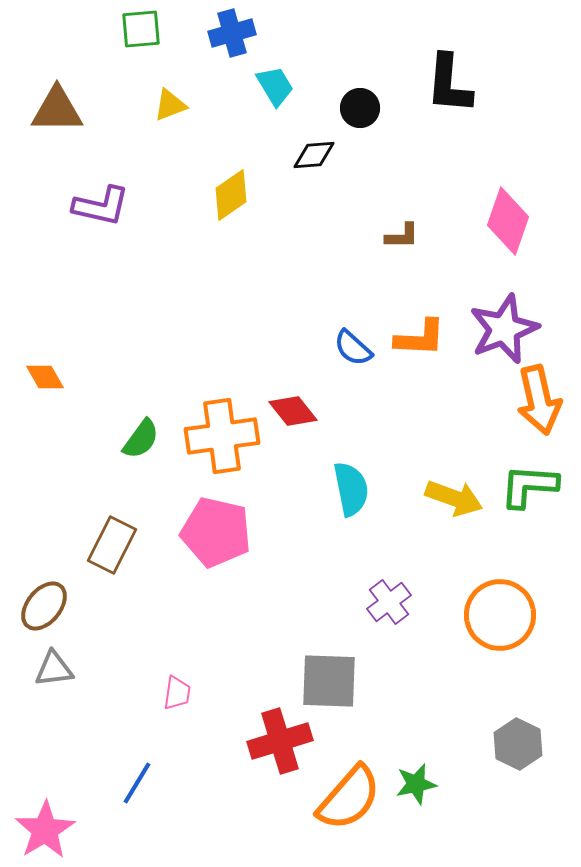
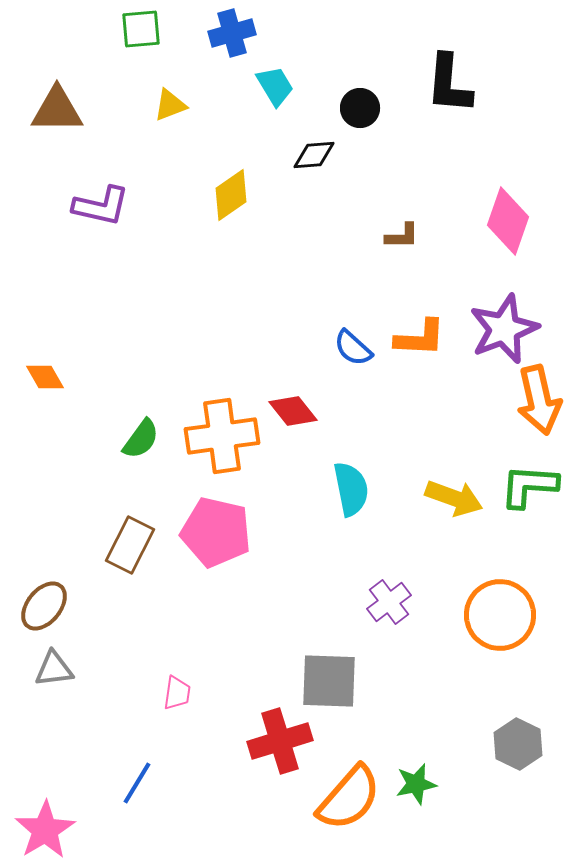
brown rectangle: moved 18 px right
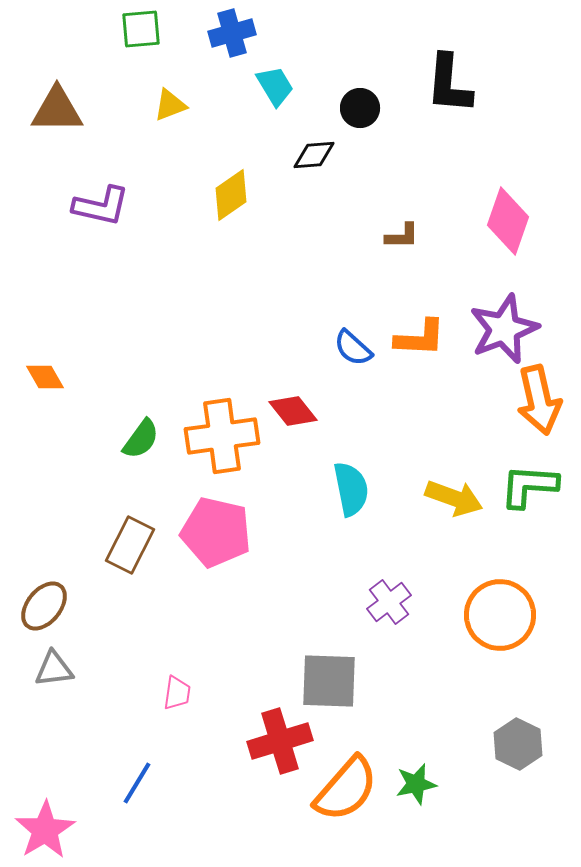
orange semicircle: moved 3 px left, 9 px up
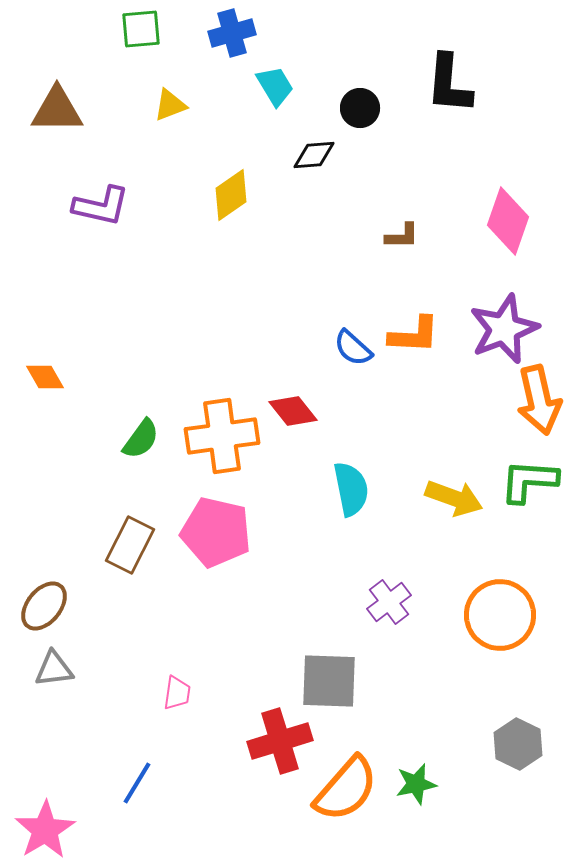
orange L-shape: moved 6 px left, 3 px up
green L-shape: moved 5 px up
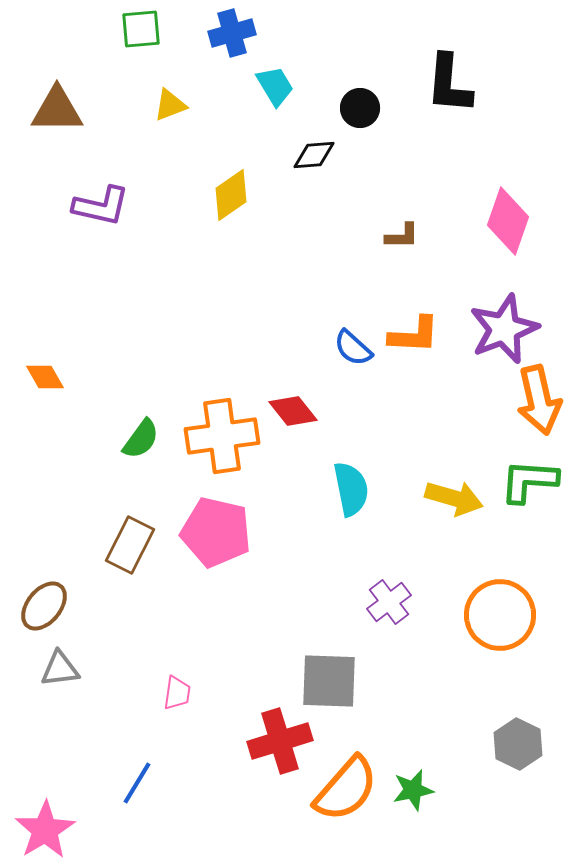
yellow arrow: rotated 4 degrees counterclockwise
gray triangle: moved 6 px right
green star: moved 3 px left, 6 px down
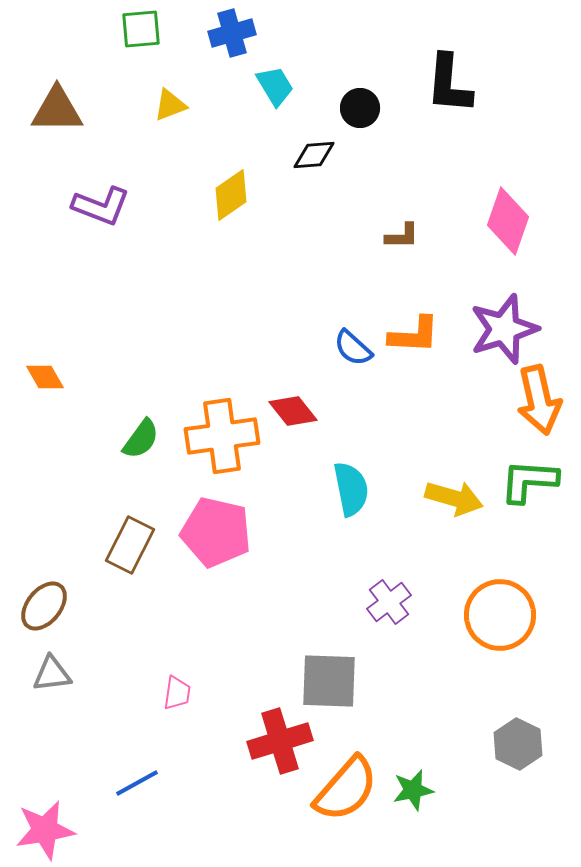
purple L-shape: rotated 8 degrees clockwise
purple star: rotated 4 degrees clockwise
gray triangle: moved 8 px left, 5 px down
blue line: rotated 30 degrees clockwise
pink star: rotated 22 degrees clockwise
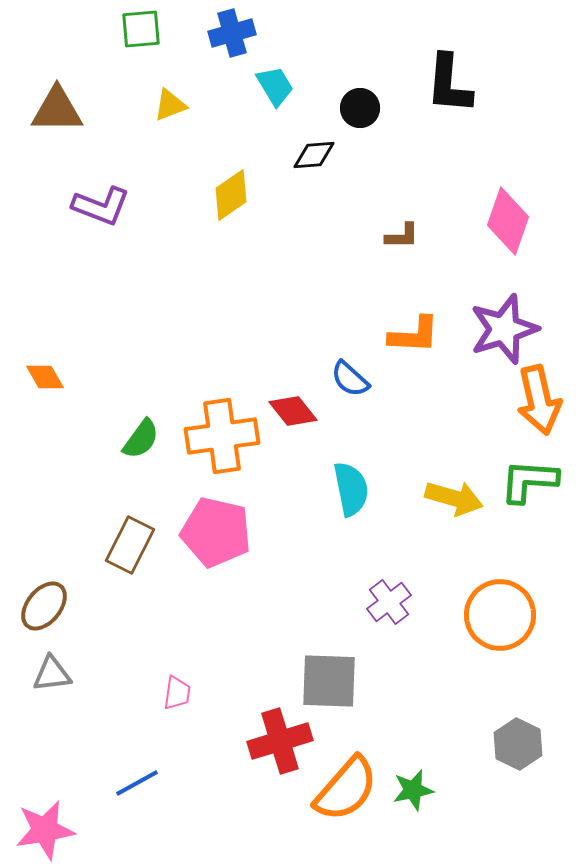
blue semicircle: moved 3 px left, 31 px down
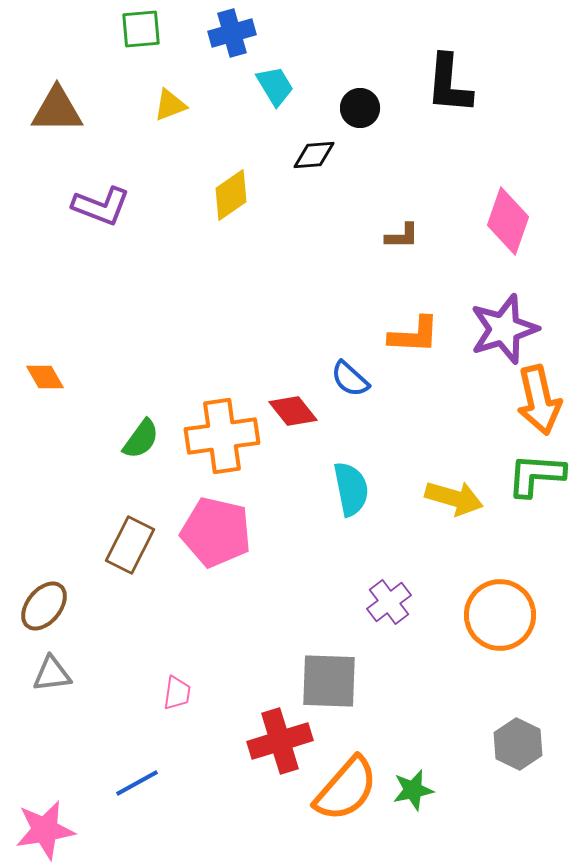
green L-shape: moved 7 px right, 6 px up
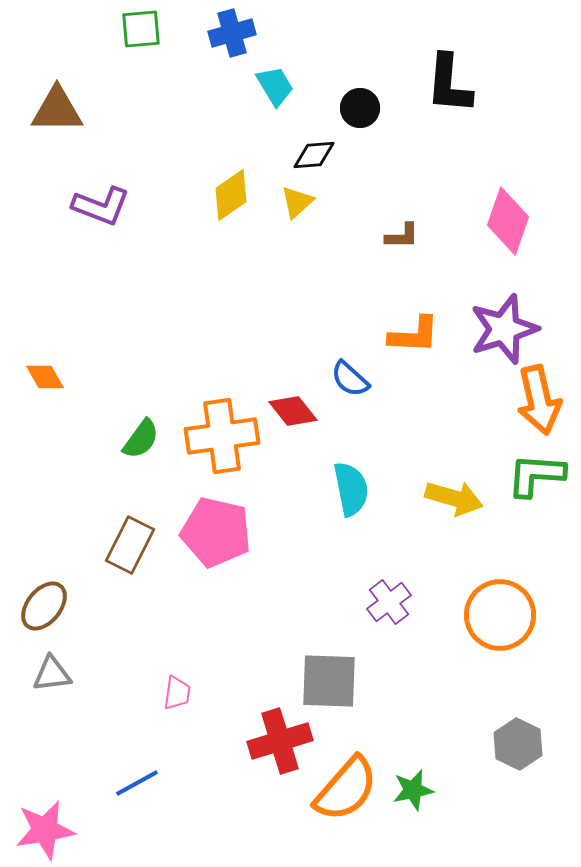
yellow triangle: moved 127 px right, 97 px down; rotated 21 degrees counterclockwise
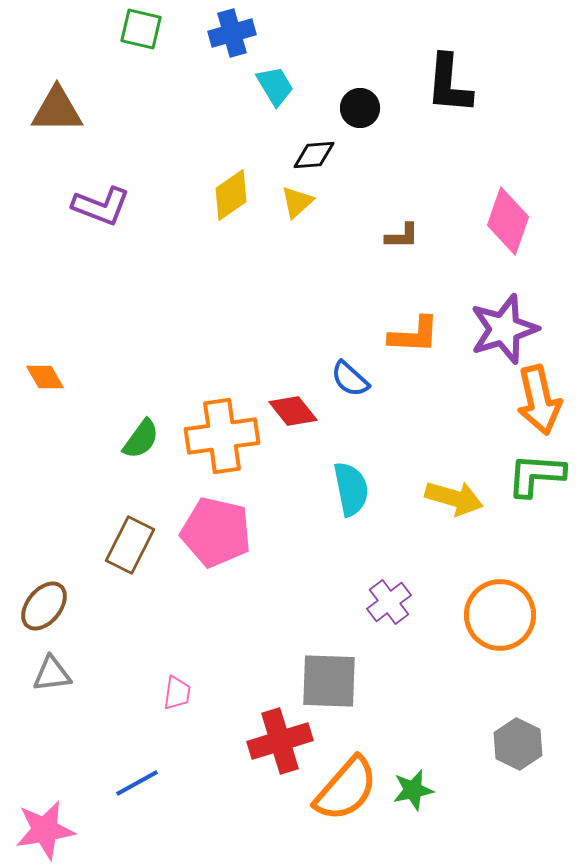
green square: rotated 18 degrees clockwise
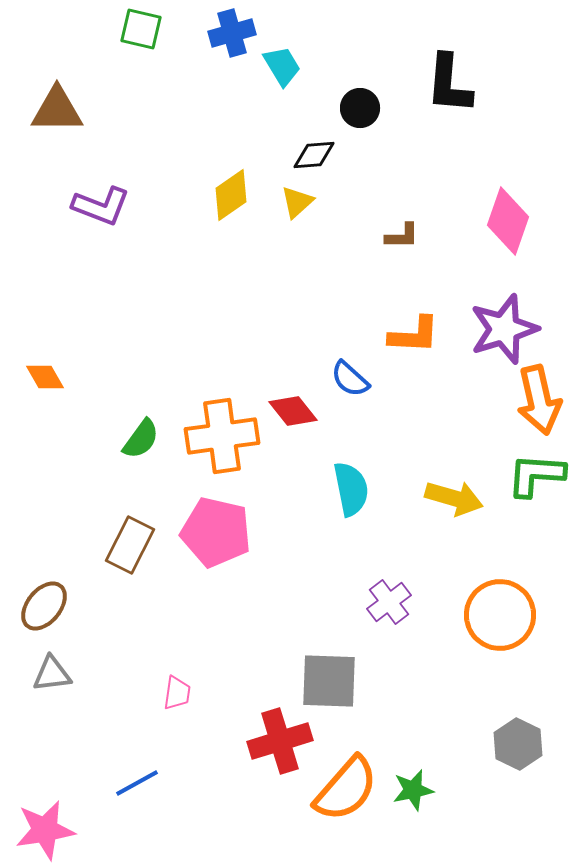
cyan trapezoid: moved 7 px right, 20 px up
